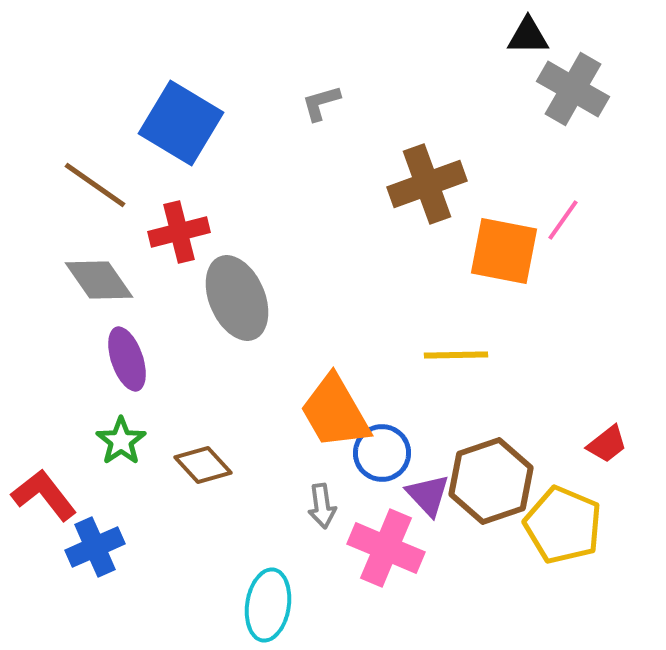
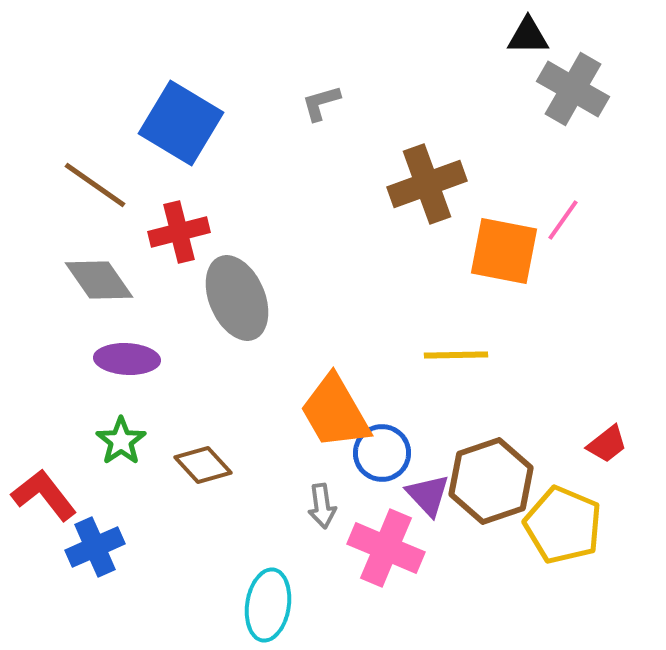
purple ellipse: rotated 68 degrees counterclockwise
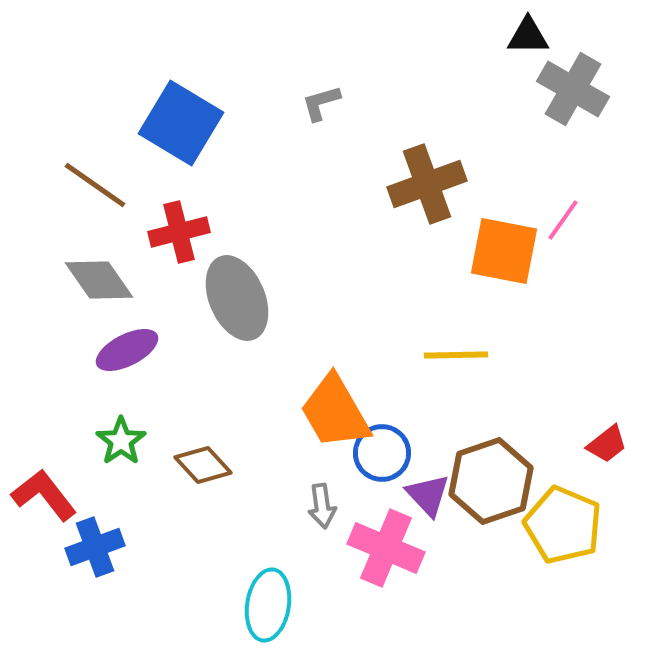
purple ellipse: moved 9 px up; rotated 30 degrees counterclockwise
blue cross: rotated 4 degrees clockwise
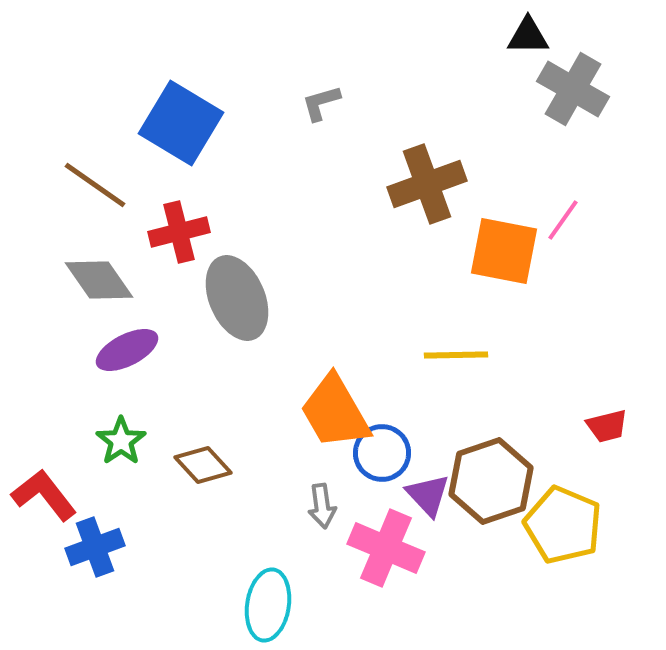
red trapezoid: moved 18 px up; rotated 24 degrees clockwise
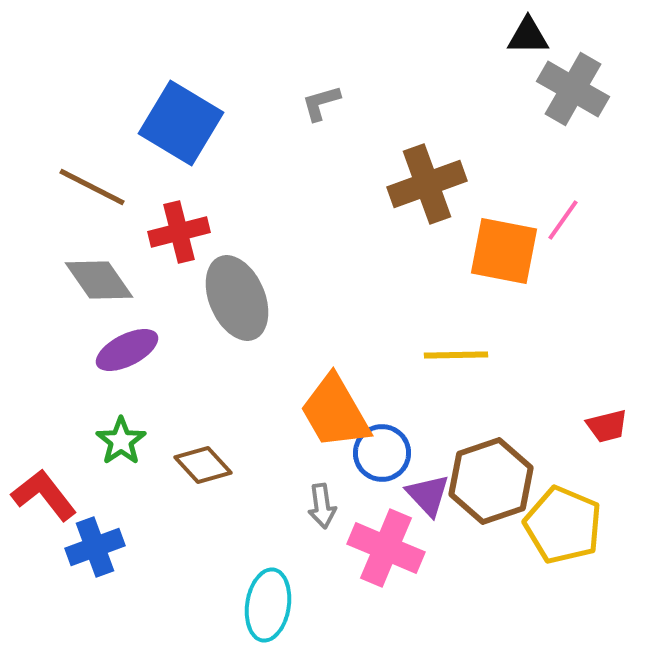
brown line: moved 3 px left, 2 px down; rotated 8 degrees counterclockwise
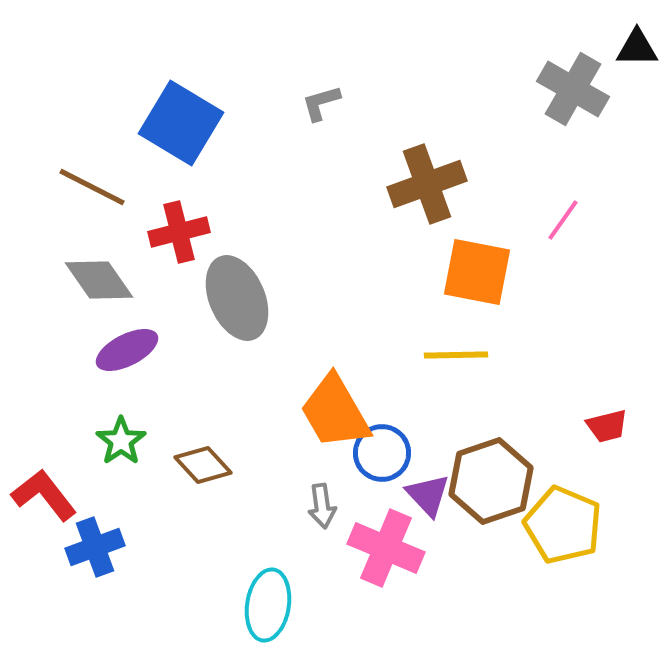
black triangle: moved 109 px right, 12 px down
orange square: moved 27 px left, 21 px down
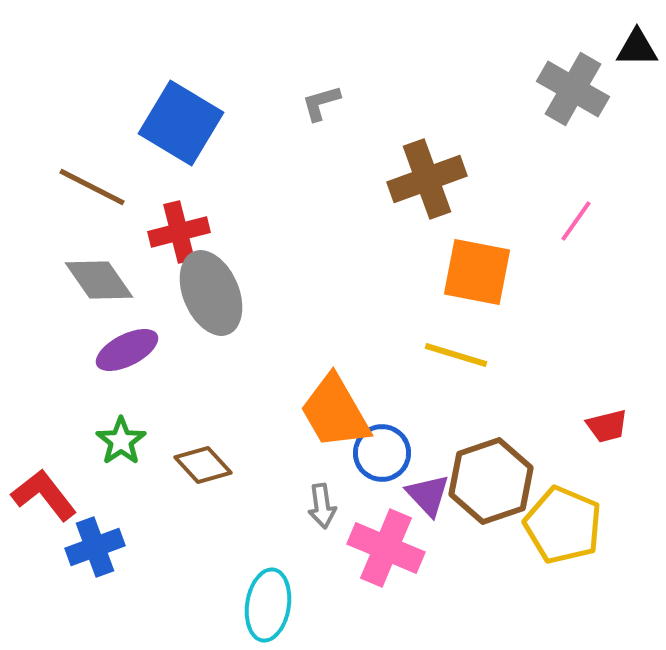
brown cross: moved 5 px up
pink line: moved 13 px right, 1 px down
gray ellipse: moved 26 px left, 5 px up
yellow line: rotated 18 degrees clockwise
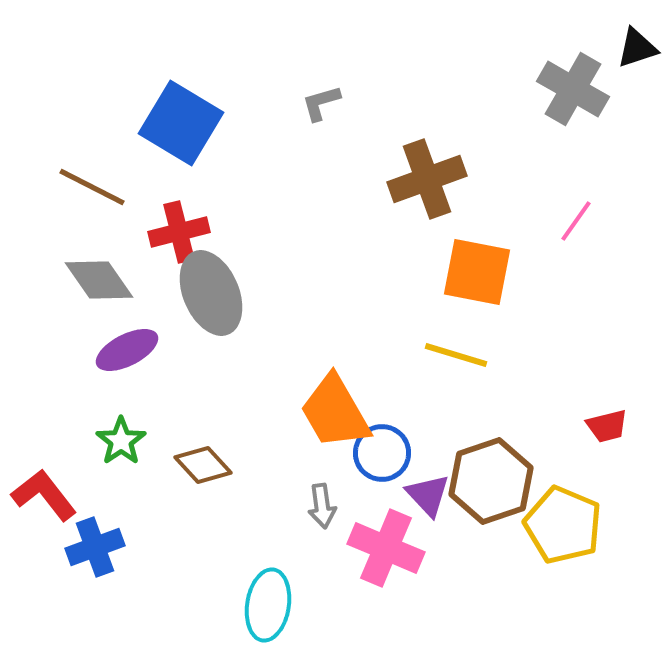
black triangle: rotated 18 degrees counterclockwise
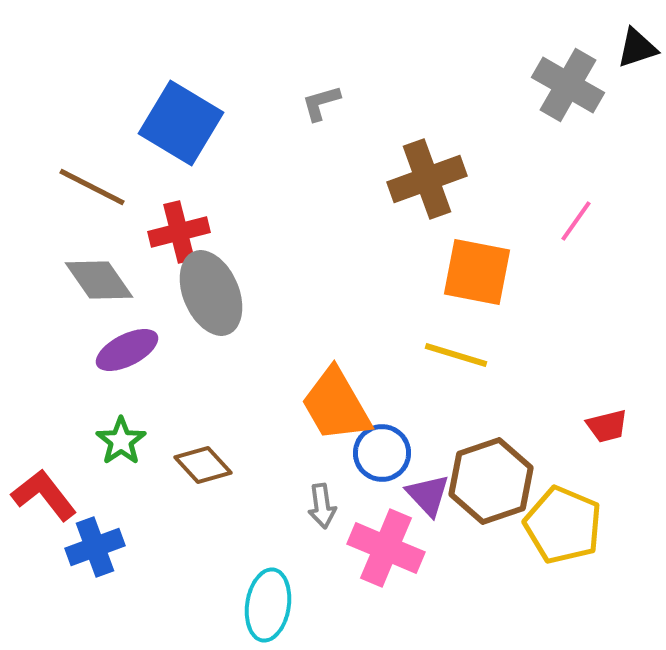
gray cross: moved 5 px left, 4 px up
orange trapezoid: moved 1 px right, 7 px up
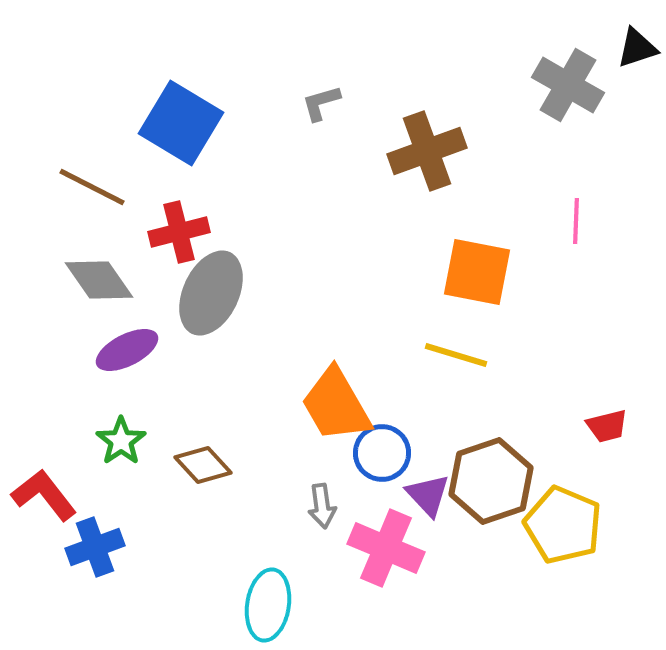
brown cross: moved 28 px up
pink line: rotated 33 degrees counterclockwise
gray ellipse: rotated 48 degrees clockwise
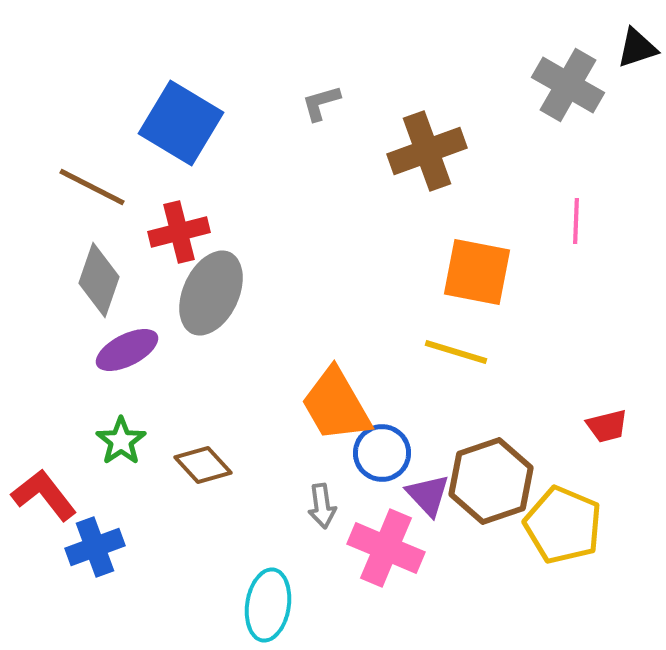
gray diamond: rotated 54 degrees clockwise
yellow line: moved 3 px up
